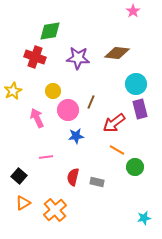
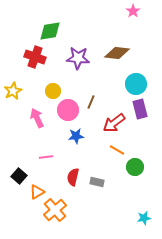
orange triangle: moved 14 px right, 11 px up
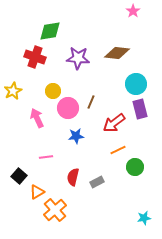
pink circle: moved 2 px up
orange line: moved 1 px right; rotated 56 degrees counterclockwise
gray rectangle: rotated 40 degrees counterclockwise
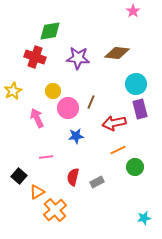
red arrow: rotated 25 degrees clockwise
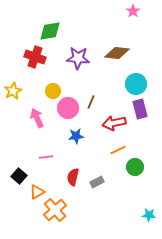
cyan star: moved 5 px right, 3 px up; rotated 16 degrees clockwise
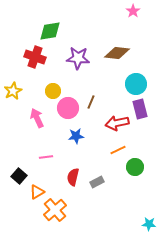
red arrow: moved 3 px right
cyan star: moved 9 px down
